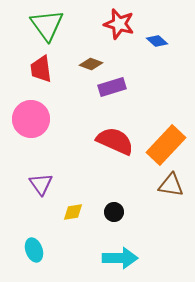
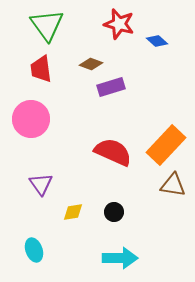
purple rectangle: moved 1 px left
red semicircle: moved 2 px left, 11 px down
brown triangle: moved 2 px right
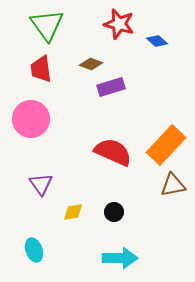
brown triangle: rotated 20 degrees counterclockwise
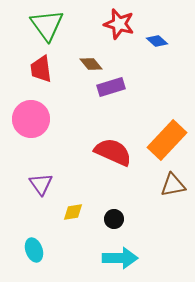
brown diamond: rotated 30 degrees clockwise
orange rectangle: moved 1 px right, 5 px up
black circle: moved 7 px down
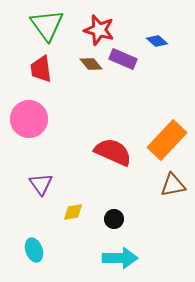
red star: moved 20 px left, 6 px down
purple rectangle: moved 12 px right, 28 px up; rotated 40 degrees clockwise
pink circle: moved 2 px left
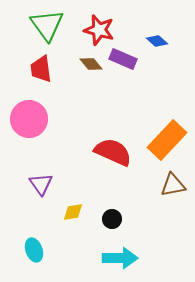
black circle: moved 2 px left
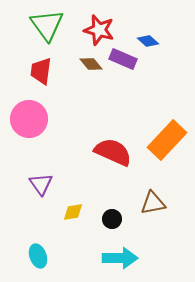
blue diamond: moved 9 px left
red trapezoid: moved 2 px down; rotated 16 degrees clockwise
brown triangle: moved 20 px left, 18 px down
cyan ellipse: moved 4 px right, 6 px down
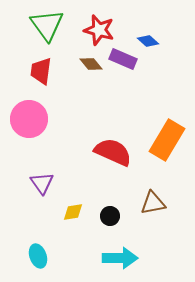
orange rectangle: rotated 12 degrees counterclockwise
purple triangle: moved 1 px right, 1 px up
black circle: moved 2 px left, 3 px up
